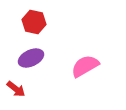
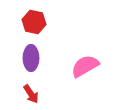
purple ellipse: rotated 65 degrees counterclockwise
red arrow: moved 15 px right, 5 px down; rotated 18 degrees clockwise
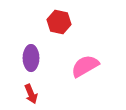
red hexagon: moved 25 px right
red arrow: rotated 12 degrees clockwise
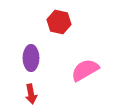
pink semicircle: moved 4 px down
red arrow: rotated 12 degrees clockwise
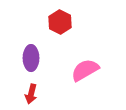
red hexagon: moved 1 px right; rotated 15 degrees clockwise
red arrow: rotated 24 degrees clockwise
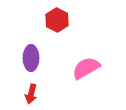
red hexagon: moved 3 px left, 2 px up
pink semicircle: moved 1 px right, 2 px up
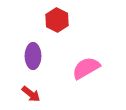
purple ellipse: moved 2 px right, 2 px up
red arrow: rotated 66 degrees counterclockwise
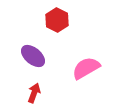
purple ellipse: rotated 50 degrees counterclockwise
red arrow: moved 3 px right, 1 px up; rotated 108 degrees counterclockwise
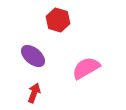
red hexagon: moved 1 px right; rotated 10 degrees counterclockwise
